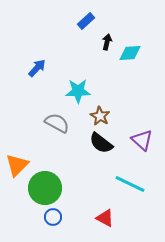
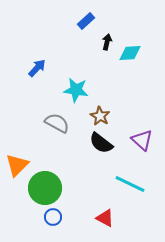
cyan star: moved 2 px left, 1 px up; rotated 10 degrees clockwise
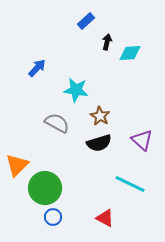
black semicircle: moved 2 px left; rotated 55 degrees counterclockwise
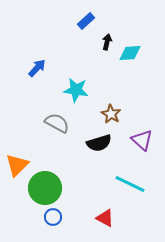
brown star: moved 11 px right, 2 px up
